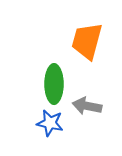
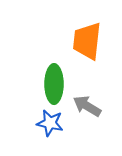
orange trapezoid: rotated 9 degrees counterclockwise
gray arrow: rotated 20 degrees clockwise
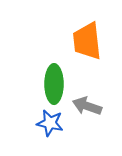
orange trapezoid: rotated 12 degrees counterclockwise
gray arrow: rotated 12 degrees counterclockwise
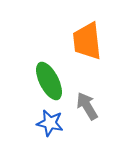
green ellipse: moved 5 px left, 3 px up; rotated 27 degrees counterclockwise
gray arrow: rotated 40 degrees clockwise
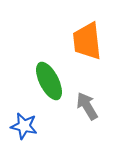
blue star: moved 26 px left, 3 px down
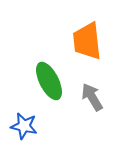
gray arrow: moved 5 px right, 9 px up
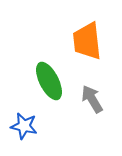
gray arrow: moved 2 px down
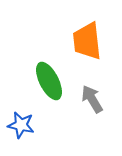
blue star: moved 3 px left, 1 px up
